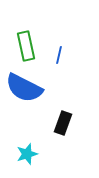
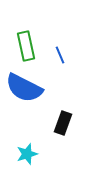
blue line: moved 1 px right; rotated 36 degrees counterclockwise
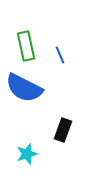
black rectangle: moved 7 px down
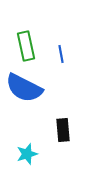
blue line: moved 1 px right, 1 px up; rotated 12 degrees clockwise
black rectangle: rotated 25 degrees counterclockwise
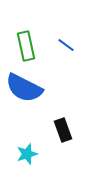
blue line: moved 5 px right, 9 px up; rotated 42 degrees counterclockwise
black rectangle: rotated 15 degrees counterclockwise
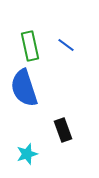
green rectangle: moved 4 px right
blue semicircle: rotated 45 degrees clockwise
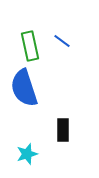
blue line: moved 4 px left, 4 px up
black rectangle: rotated 20 degrees clockwise
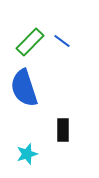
green rectangle: moved 4 px up; rotated 56 degrees clockwise
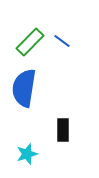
blue semicircle: rotated 27 degrees clockwise
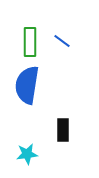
green rectangle: rotated 44 degrees counterclockwise
blue semicircle: moved 3 px right, 3 px up
cyan star: rotated 10 degrees clockwise
